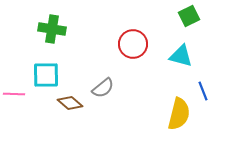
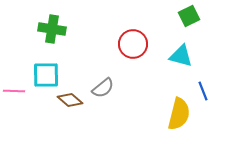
pink line: moved 3 px up
brown diamond: moved 3 px up
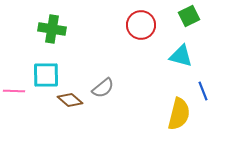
red circle: moved 8 px right, 19 px up
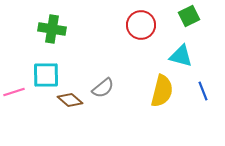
pink line: moved 1 px down; rotated 20 degrees counterclockwise
yellow semicircle: moved 17 px left, 23 px up
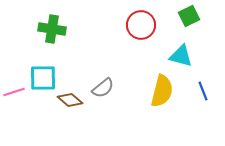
cyan square: moved 3 px left, 3 px down
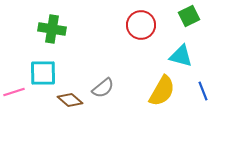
cyan square: moved 5 px up
yellow semicircle: rotated 16 degrees clockwise
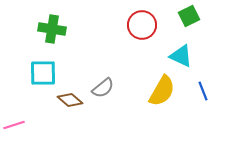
red circle: moved 1 px right
cyan triangle: rotated 10 degrees clockwise
pink line: moved 33 px down
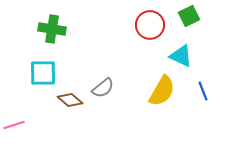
red circle: moved 8 px right
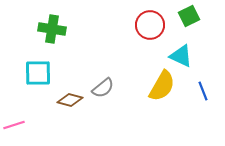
cyan square: moved 5 px left
yellow semicircle: moved 5 px up
brown diamond: rotated 25 degrees counterclockwise
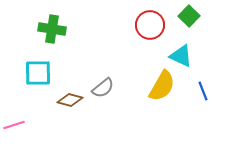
green square: rotated 20 degrees counterclockwise
